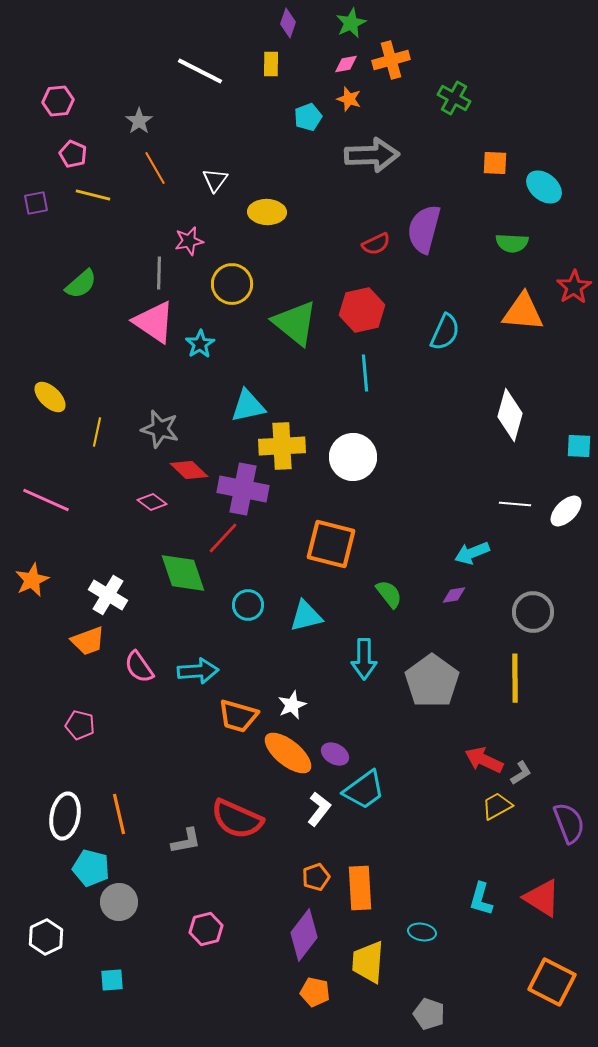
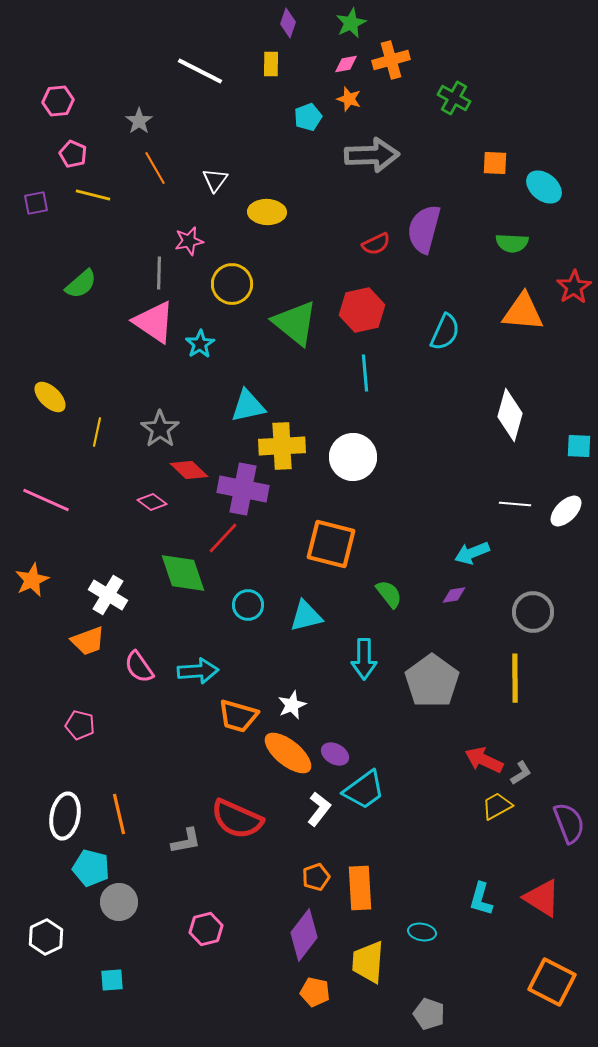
gray star at (160, 429): rotated 21 degrees clockwise
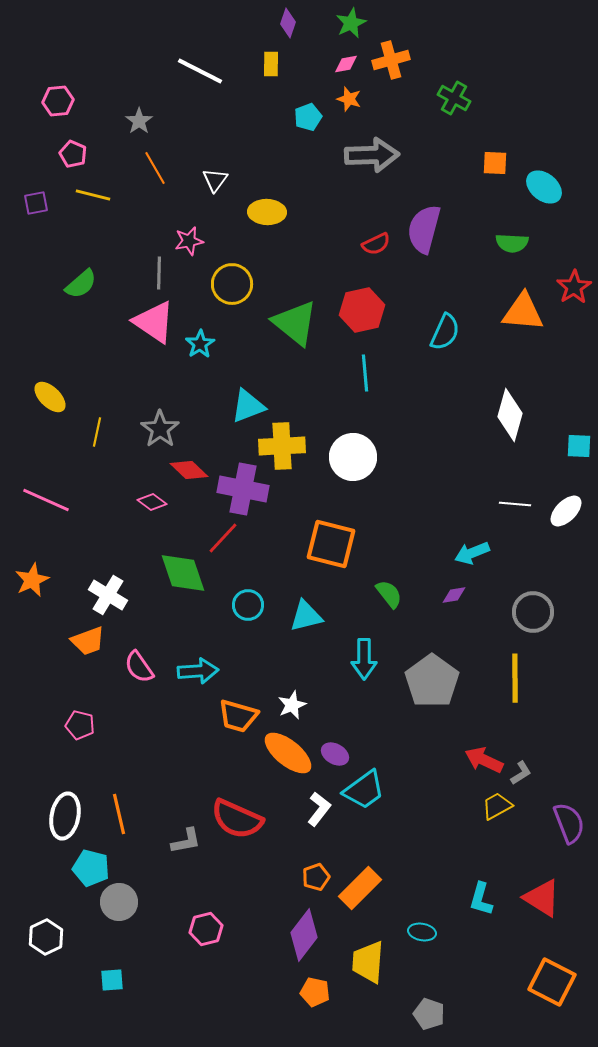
cyan triangle at (248, 406): rotated 9 degrees counterclockwise
orange rectangle at (360, 888): rotated 48 degrees clockwise
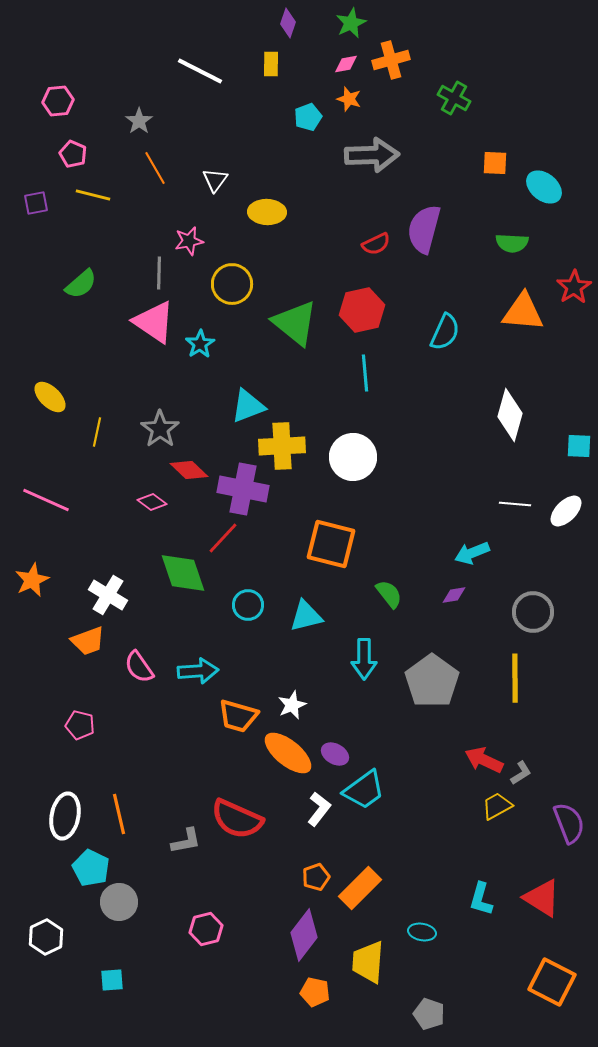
cyan pentagon at (91, 868): rotated 12 degrees clockwise
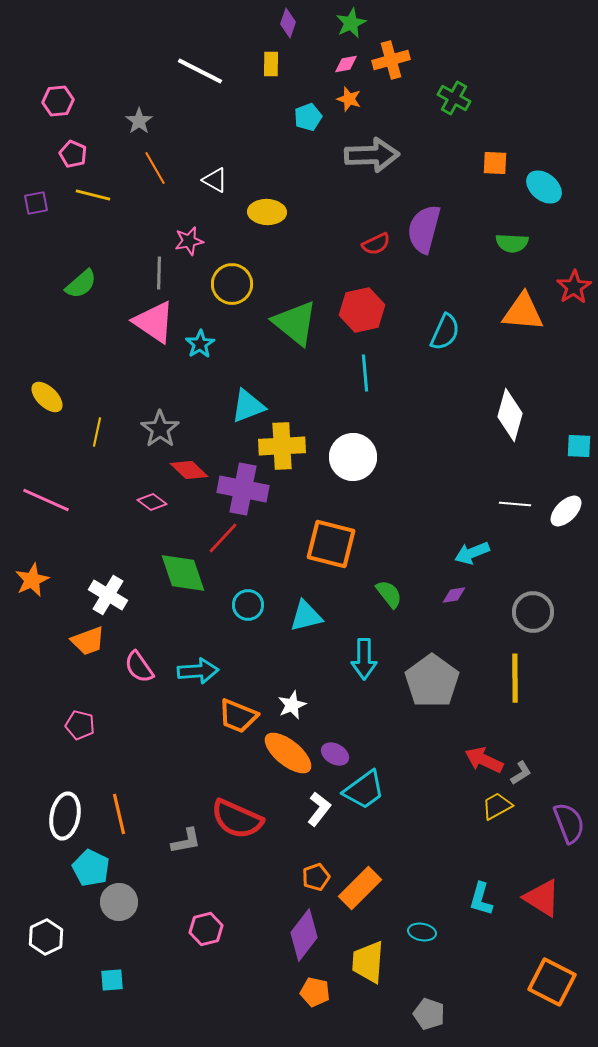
white triangle at (215, 180): rotated 36 degrees counterclockwise
yellow ellipse at (50, 397): moved 3 px left
orange trapezoid at (238, 716): rotated 6 degrees clockwise
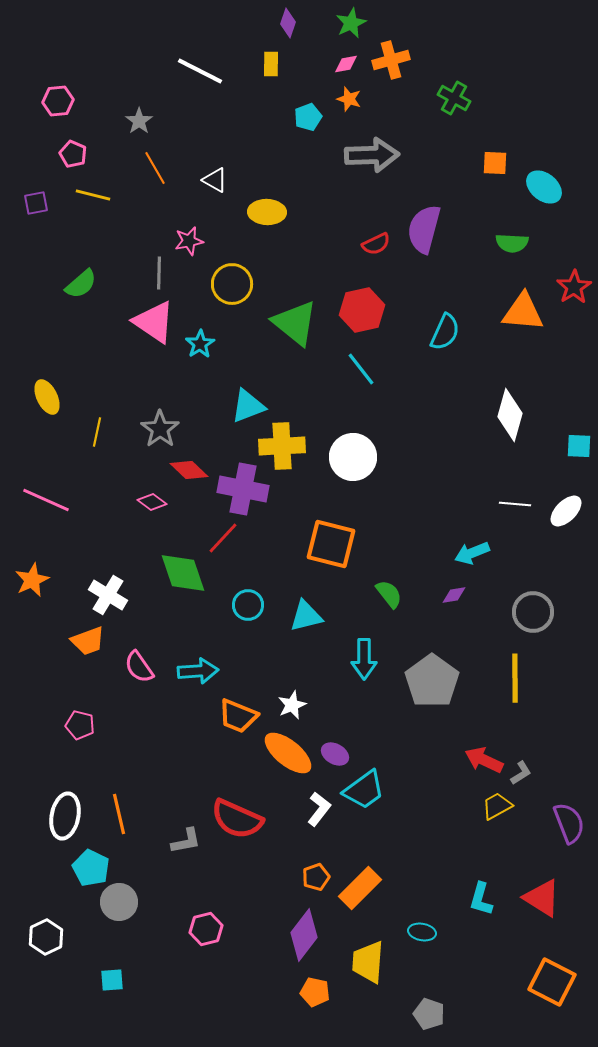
cyan line at (365, 373): moved 4 px left, 4 px up; rotated 33 degrees counterclockwise
yellow ellipse at (47, 397): rotated 20 degrees clockwise
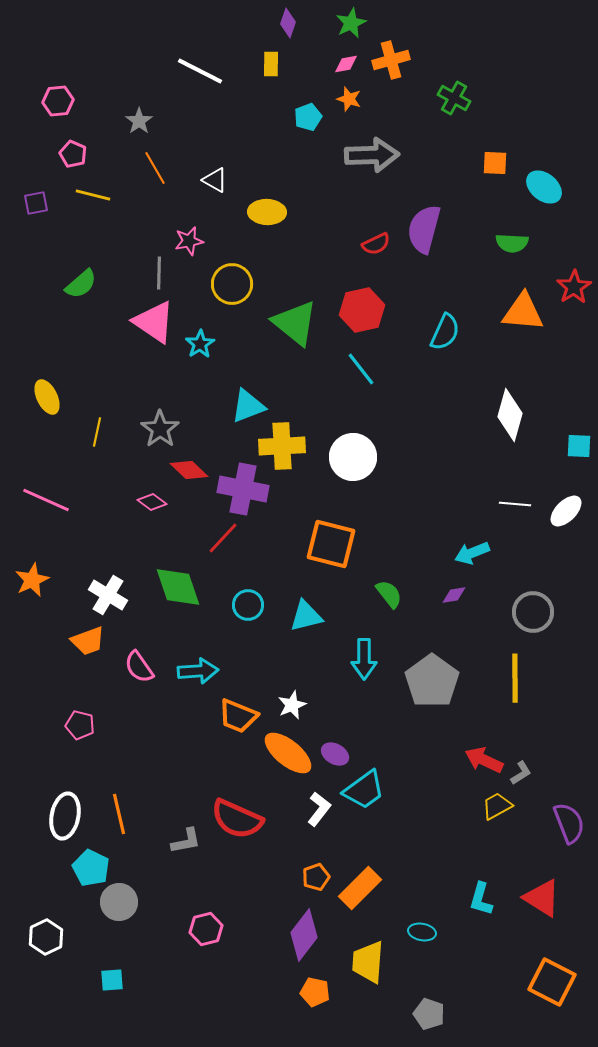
green diamond at (183, 573): moved 5 px left, 14 px down
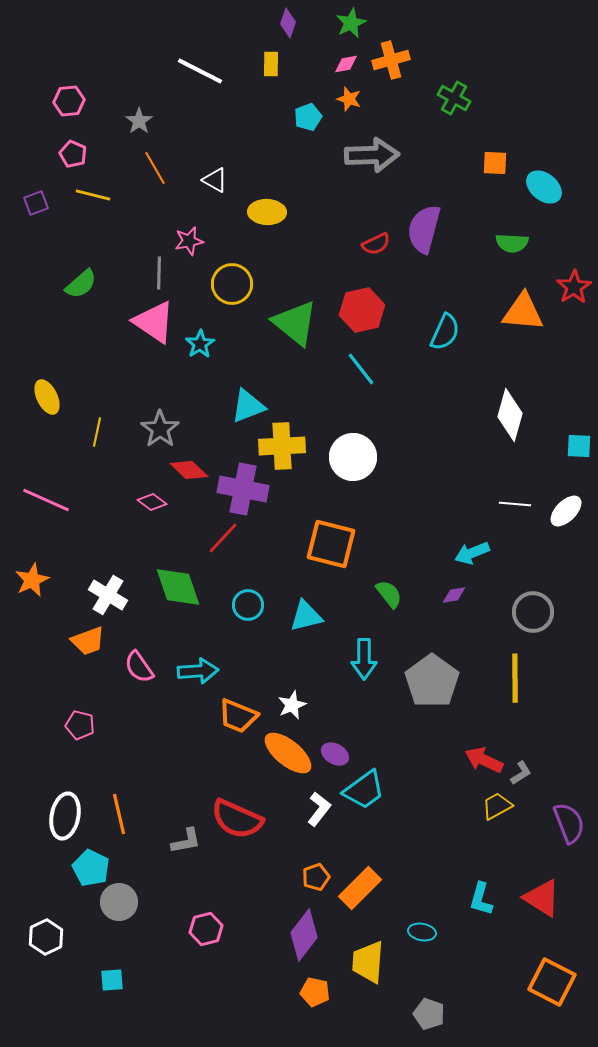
pink hexagon at (58, 101): moved 11 px right
purple square at (36, 203): rotated 10 degrees counterclockwise
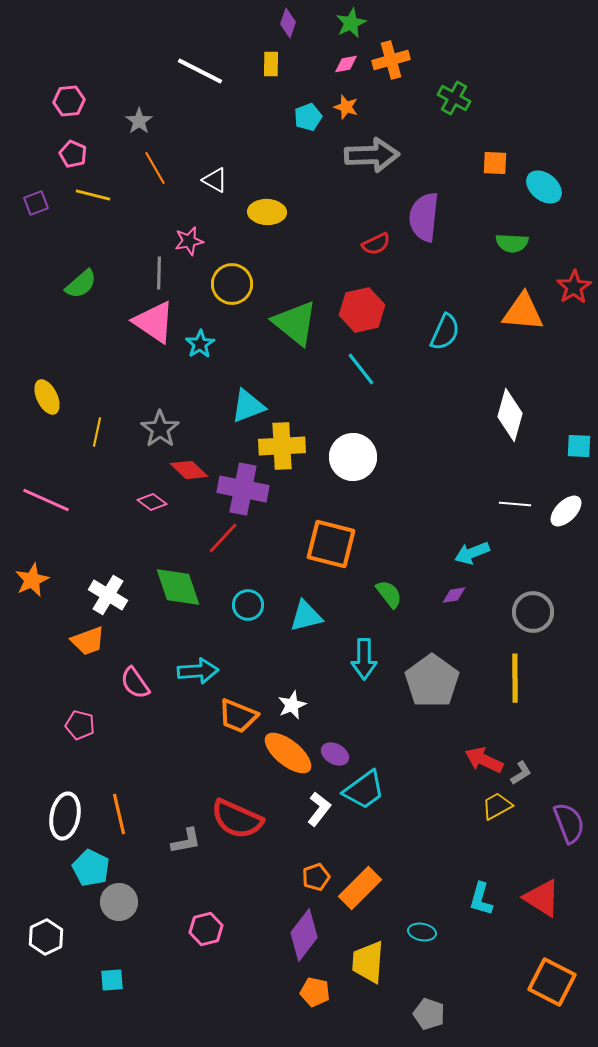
orange star at (349, 99): moved 3 px left, 8 px down
purple semicircle at (424, 229): moved 12 px up; rotated 9 degrees counterclockwise
pink semicircle at (139, 667): moved 4 px left, 16 px down
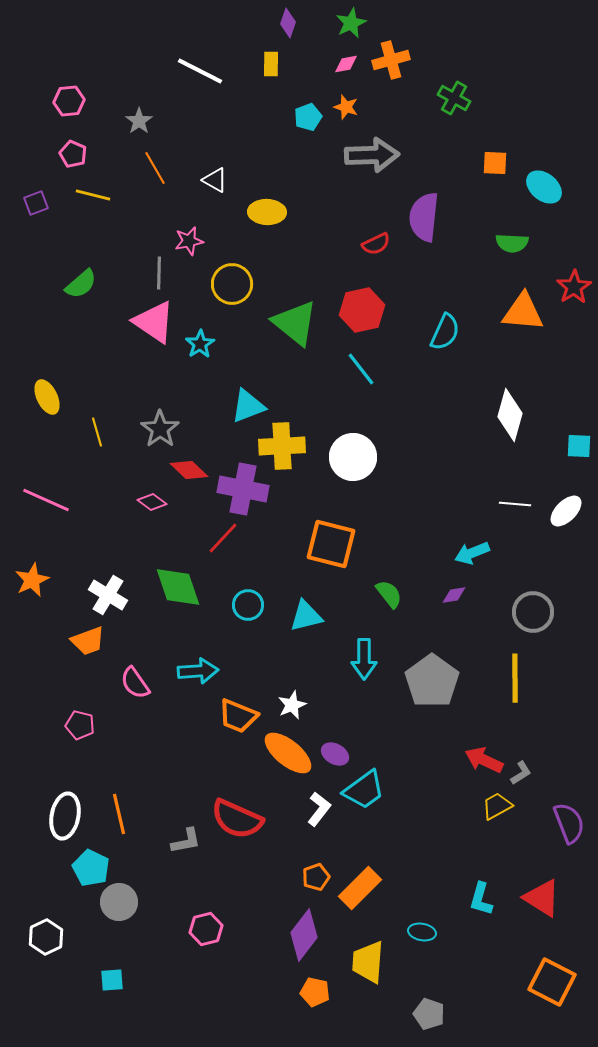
yellow line at (97, 432): rotated 28 degrees counterclockwise
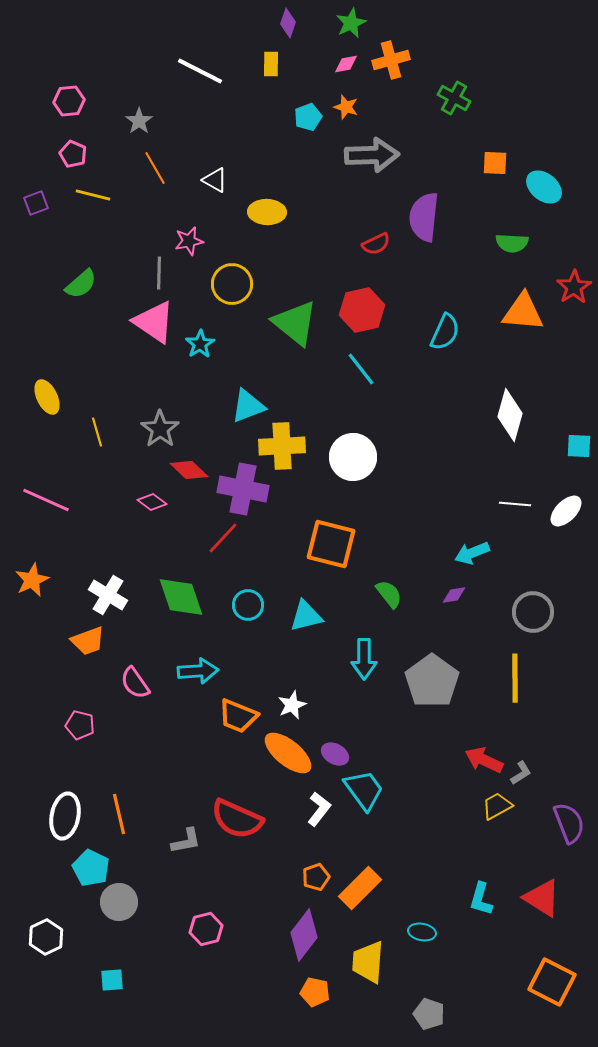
green diamond at (178, 587): moved 3 px right, 10 px down
cyan trapezoid at (364, 790): rotated 90 degrees counterclockwise
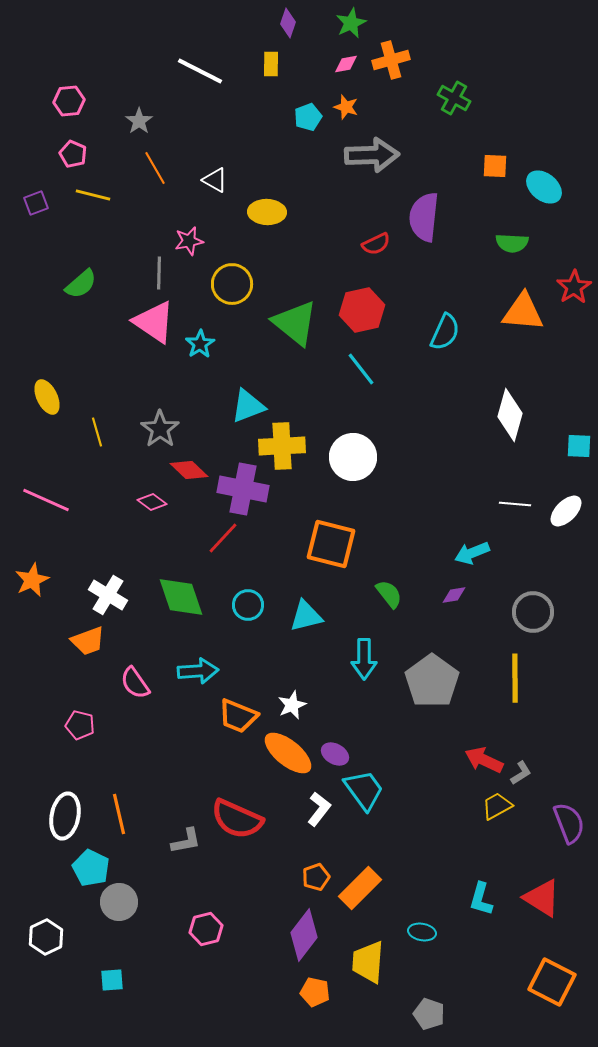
orange square at (495, 163): moved 3 px down
